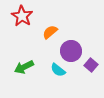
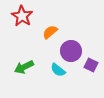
purple square: rotated 16 degrees counterclockwise
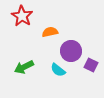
orange semicircle: rotated 28 degrees clockwise
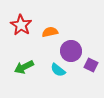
red star: moved 1 px left, 9 px down
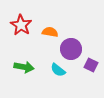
orange semicircle: rotated 21 degrees clockwise
purple circle: moved 2 px up
green arrow: rotated 144 degrees counterclockwise
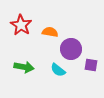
purple square: rotated 16 degrees counterclockwise
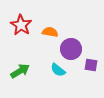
green arrow: moved 4 px left, 4 px down; rotated 42 degrees counterclockwise
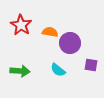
purple circle: moved 1 px left, 6 px up
green arrow: rotated 36 degrees clockwise
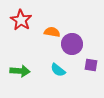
red star: moved 5 px up
orange semicircle: moved 2 px right
purple circle: moved 2 px right, 1 px down
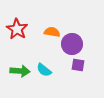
red star: moved 4 px left, 9 px down
purple square: moved 13 px left
cyan semicircle: moved 14 px left
